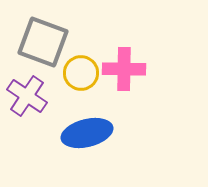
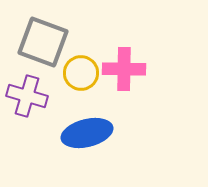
purple cross: rotated 18 degrees counterclockwise
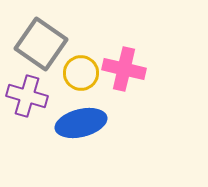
gray square: moved 2 px left, 2 px down; rotated 15 degrees clockwise
pink cross: rotated 12 degrees clockwise
blue ellipse: moved 6 px left, 10 px up
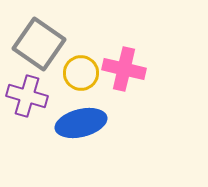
gray square: moved 2 px left
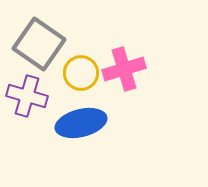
pink cross: rotated 30 degrees counterclockwise
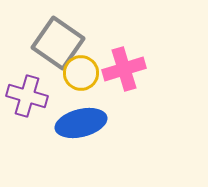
gray square: moved 19 px right, 1 px up
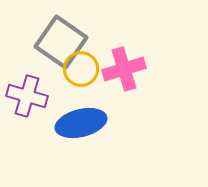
gray square: moved 3 px right, 1 px up
yellow circle: moved 4 px up
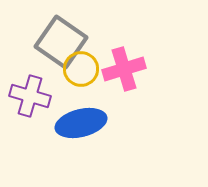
purple cross: moved 3 px right
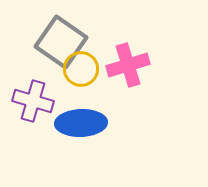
pink cross: moved 4 px right, 4 px up
purple cross: moved 3 px right, 5 px down
blue ellipse: rotated 12 degrees clockwise
